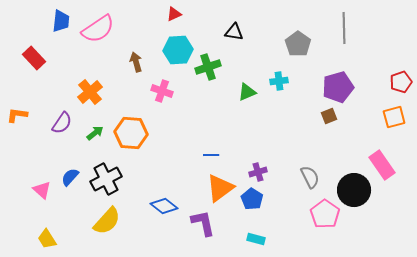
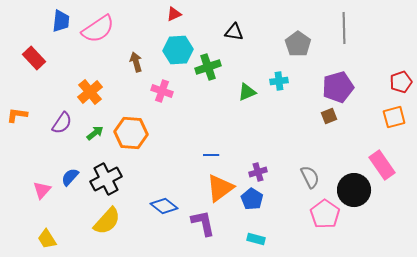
pink triangle: rotated 30 degrees clockwise
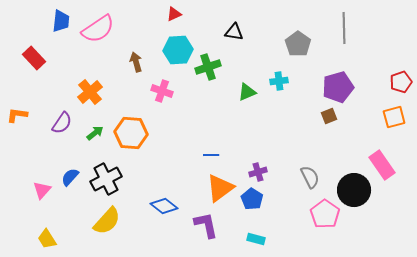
purple L-shape: moved 3 px right, 2 px down
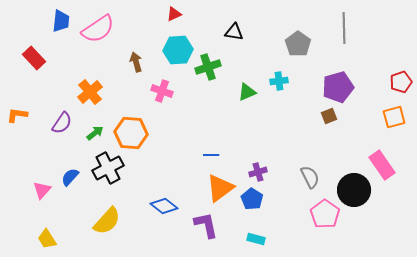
black cross: moved 2 px right, 11 px up
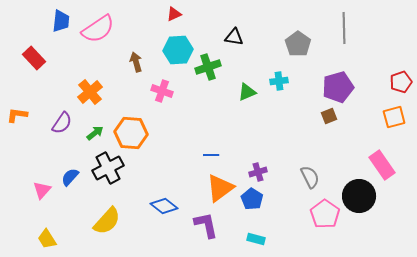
black triangle: moved 5 px down
black circle: moved 5 px right, 6 px down
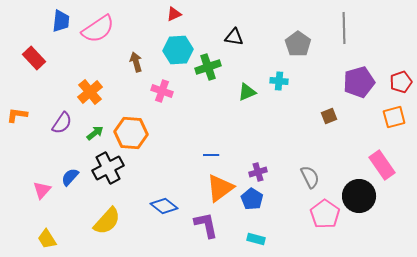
cyan cross: rotated 12 degrees clockwise
purple pentagon: moved 21 px right, 5 px up
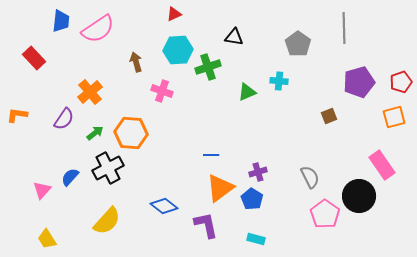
purple semicircle: moved 2 px right, 4 px up
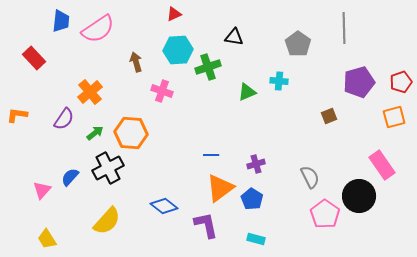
purple cross: moved 2 px left, 8 px up
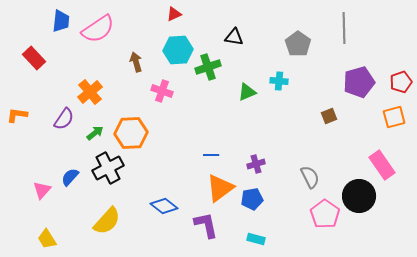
orange hexagon: rotated 8 degrees counterclockwise
blue pentagon: rotated 30 degrees clockwise
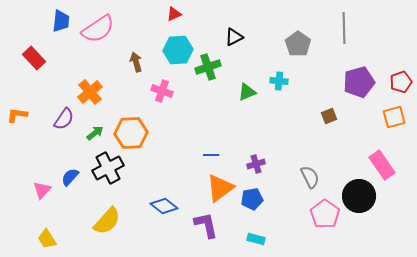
black triangle: rotated 36 degrees counterclockwise
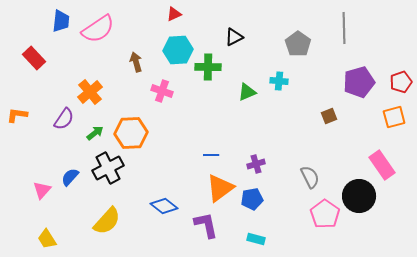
green cross: rotated 20 degrees clockwise
